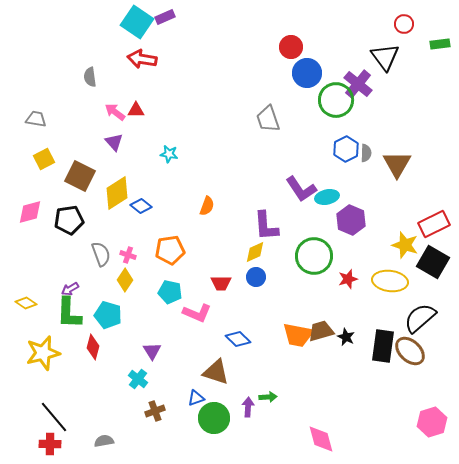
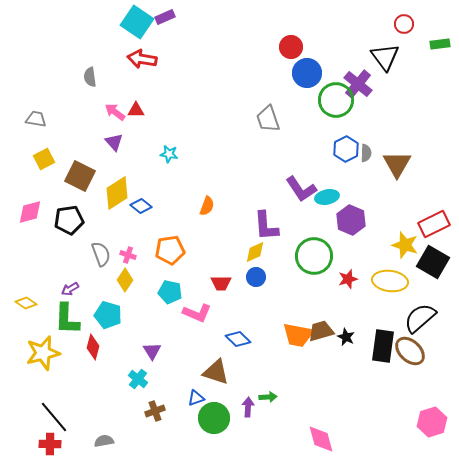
green L-shape at (69, 313): moved 2 px left, 6 px down
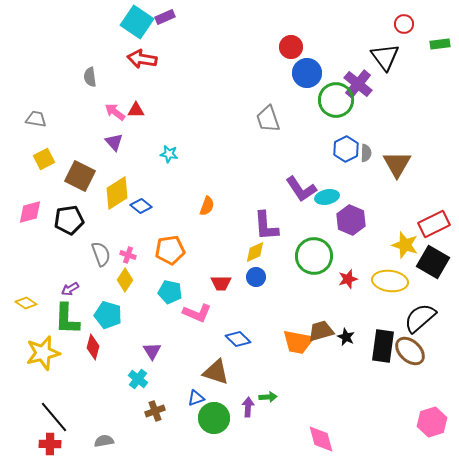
orange trapezoid at (298, 335): moved 7 px down
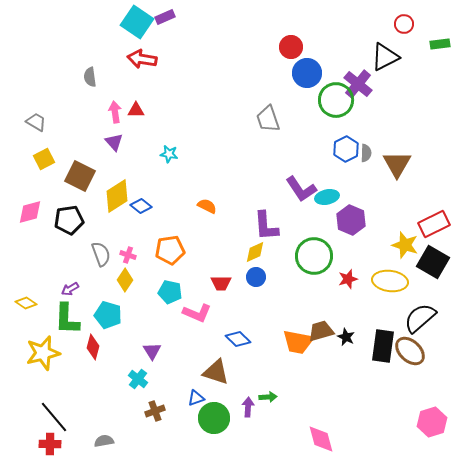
black triangle at (385, 57): rotated 40 degrees clockwise
pink arrow at (115, 112): rotated 45 degrees clockwise
gray trapezoid at (36, 119): moved 3 px down; rotated 20 degrees clockwise
yellow diamond at (117, 193): moved 3 px down
orange semicircle at (207, 206): rotated 84 degrees counterclockwise
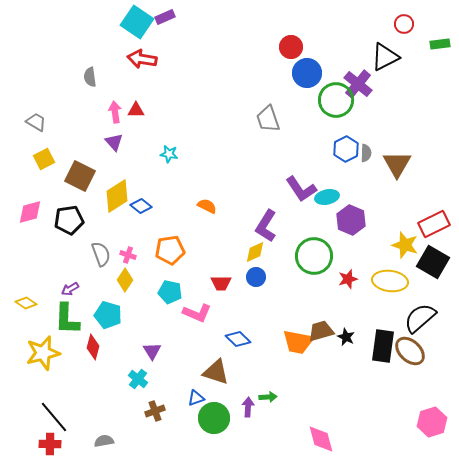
purple L-shape at (266, 226): rotated 36 degrees clockwise
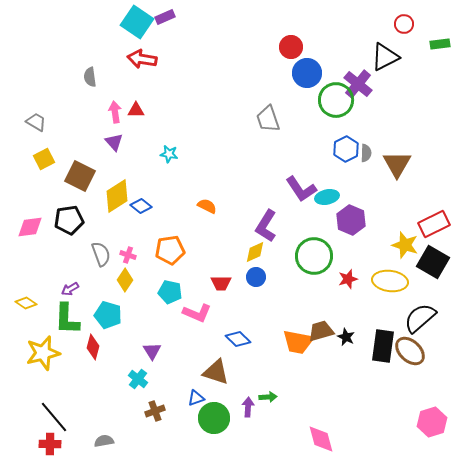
pink diamond at (30, 212): moved 15 px down; rotated 8 degrees clockwise
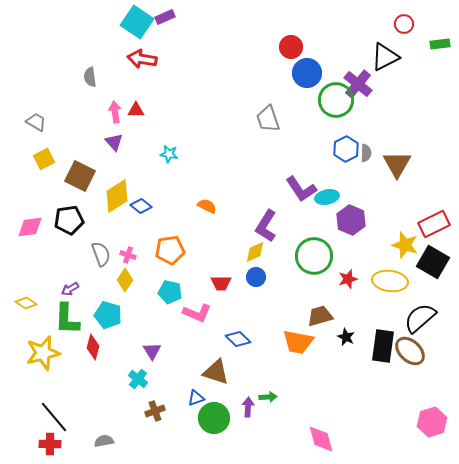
brown trapezoid at (321, 331): moved 1 px left, 15 px up
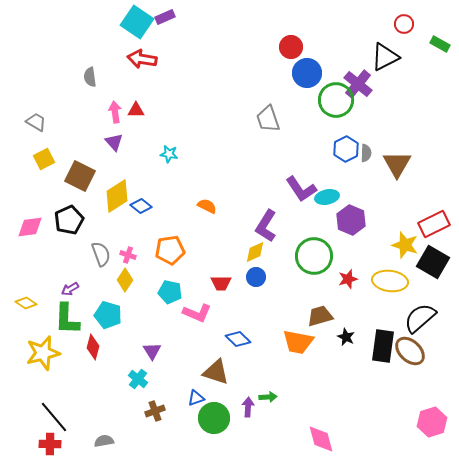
green rectangle at (440, 44): rotated 36 degrees clockwise
black pentagon at (69, 220): rotated 16 degrees counterclockwise
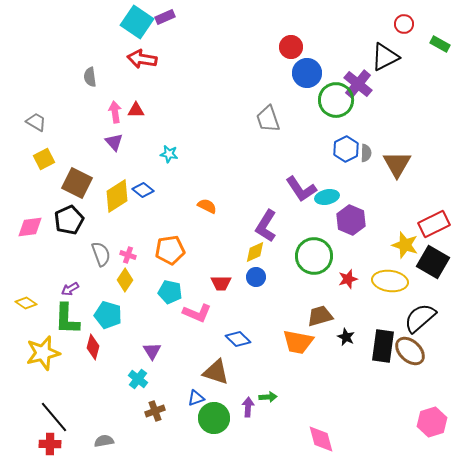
brown square at (80, 176): moved 3 px left, 7 px down
blue diamond at (141, 206): moved 2 px right, 16 px up
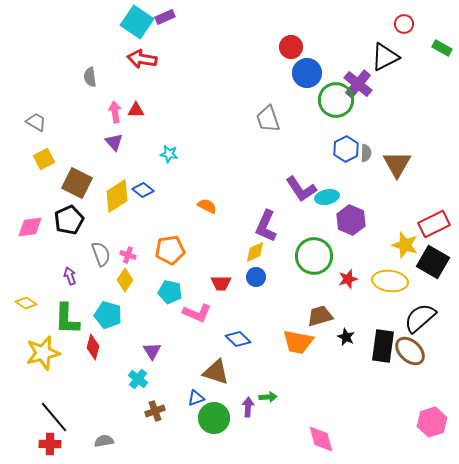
green rectangle at (440, 44): moved 2 px right, 4 px down
purple L-shape at (266, 226): rotated 8 degrees counterclockwise
purple arrow at (70, 289): moved 13 px up; rotated 102 degrees clockwise
